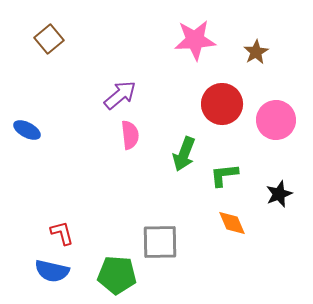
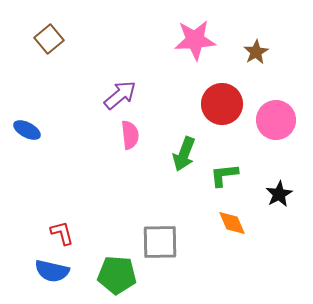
black star: rotated 8 degrees counterclockwise
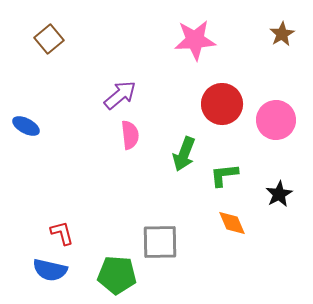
brown star: moved 26 px right, 18 px up
blue ellipse: moved 1 px left, 4 px up
blue semicircle: moved 2 px left, 1 px up
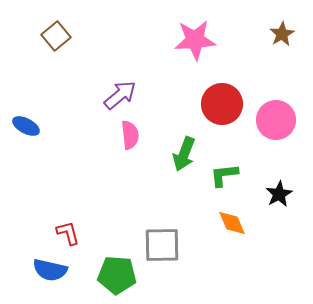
brown square: moved 7 px right, 3 px up
red L-shape: moved 6 px right
gray square: moved 2 px right, 3 px down
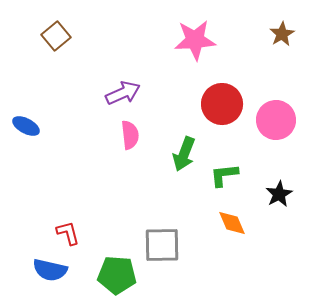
purple arrow: moved 3 px right, 2 px up; rotated 16 degrees clockwise
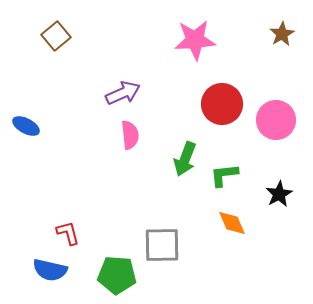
green arrow: moved 1 px right, 5 px down
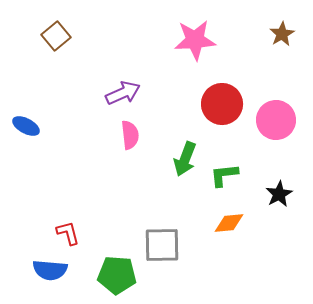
orange diamond: moved 3 px left; rotated 72 degrees counterclockwise
blue semicircle: rotated 8 degrees counterclockwise
